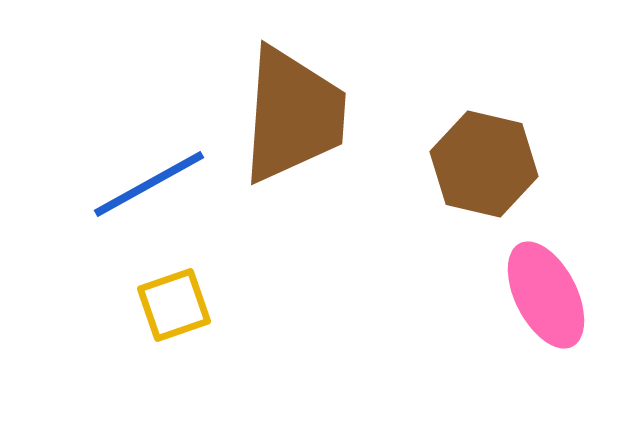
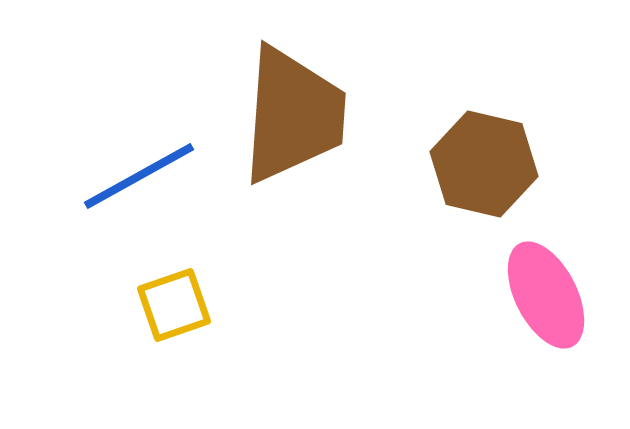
blue line: moved 10 px left, 8 px up
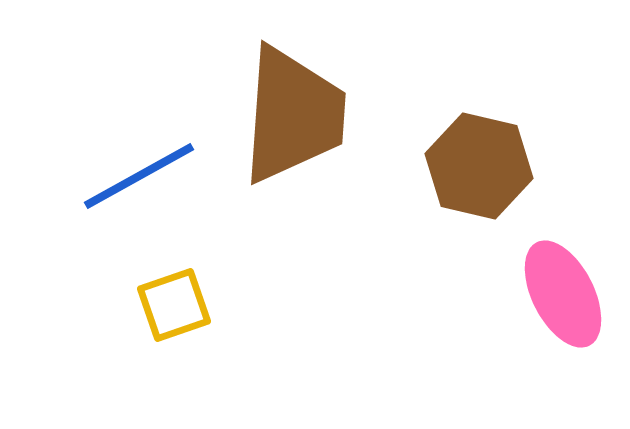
brown hexagon: moved 5 px left, 2 px down
pink ellipse: moved 17 px right, 1 px up
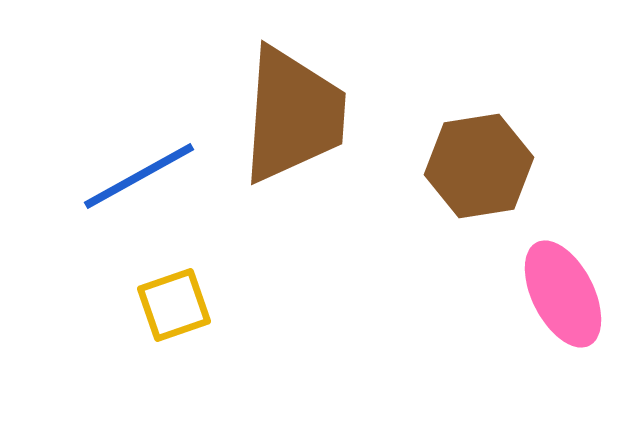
brown hexagon: rotated 22 degrees counterclockwise
